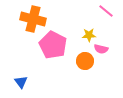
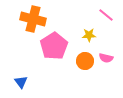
pink line: moved 4 px down
pink pentagon: moved 1 px right, 1 px down; rotated 12 degrees clockwise
pink semicircle: moved 5 px right, 9 px down
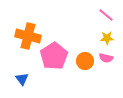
orange cross: moved 5 px left, 17 px down
yellow star: moved 18 px right, 3 px down
pink pentagon: moved 10 px down
blue triangle: moved 1 px right, 3 px up
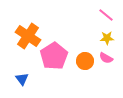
orange cross: rotated 20 degrees clockwise
pink semicircle: rotated 16 degrees clockwise
